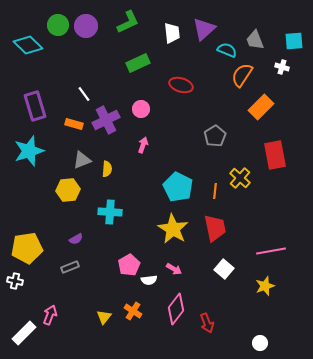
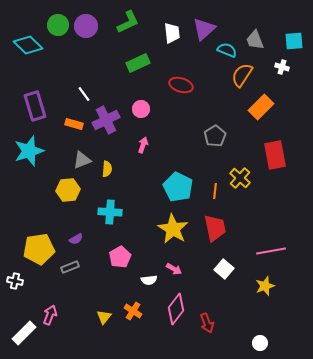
yellow pentagon at (27, 248): moved 12 px right, 1 px down
pink pentagon at (129, 265): moved 9 px left, 8 px up
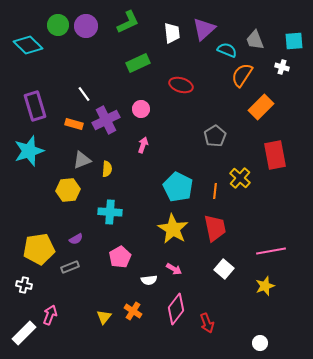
white cross at (15, 281): moved 9 px right, 4 px down
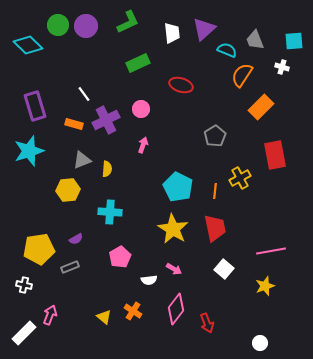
yellow cross at (240, 178): rotated 20 degrees clockwise
yellow triangle at (104, 317): rotated 28 degrees counterclockwise
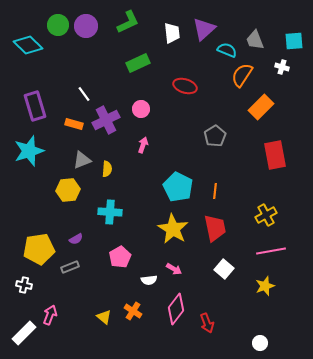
red ellipse at (181, 85): moved 4 px right, 1 px down
yellow cross at (240, 178): moved 26 px right, 37 px down
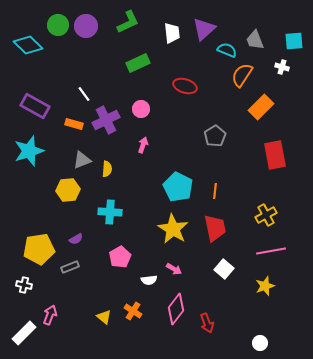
purple rectangle at (35, 106): rotated 44 degrees counterclockwise
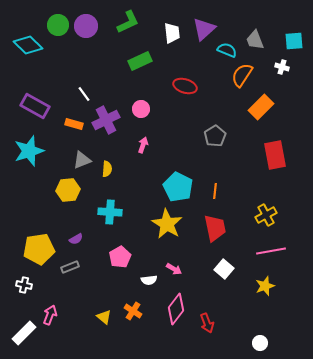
green rectangle at (138, 63): moved 2 px right, 2 px up
yellow star at (173, 229): moved 6 px left, 5 px up
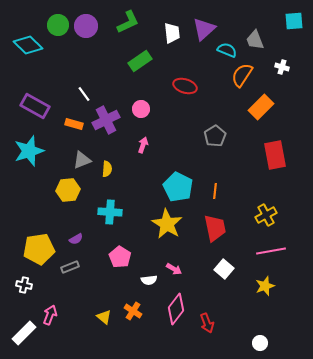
cyan square at (294, 41): moved 20 px up
green rectangle at (140, 61): rotated 10 degrees counterclockwise
pink pentagon at (120, 257): rotated 10 degrees counterclockwise
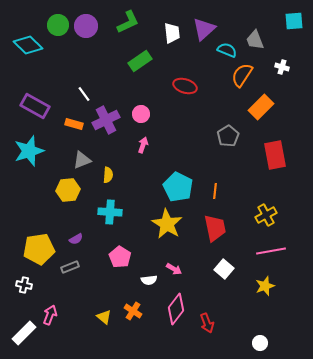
pink circle at (141, 109): moved 5 px down
gray pentagon at (215, 136): moved 13 px right
yellow semicircle at (107, 169): moved 1 px right, 6 px down
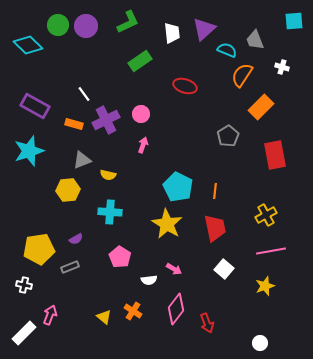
yellow semicircle at (108, 175): rotated 98 degrees clockwise
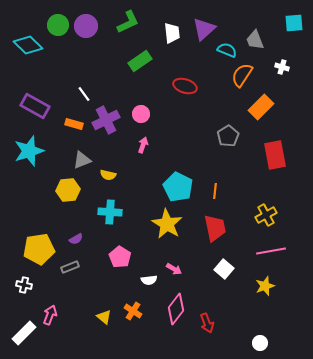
cyan square at (294, 21): moved 2 px down
